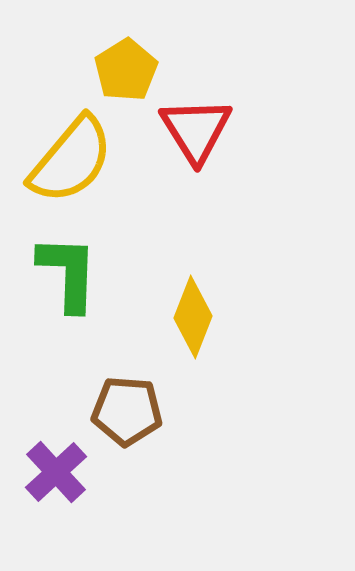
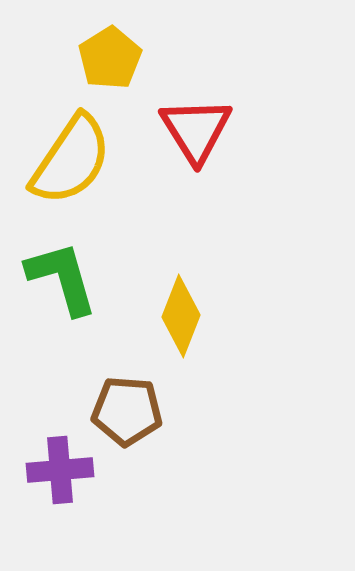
yellow pentagon: moved 16 px left, 12 px up
yellow semicircle: rotated 6 degrees counterclockwise
green L-shape: moved 6 px left, 5 px down; rotated 18 degrees counterclockwise
yellow diamond: moved 12 px left, 1 px up
purple cross: moved 4 px right, 2 px up; rotated 38 degrees clockwise
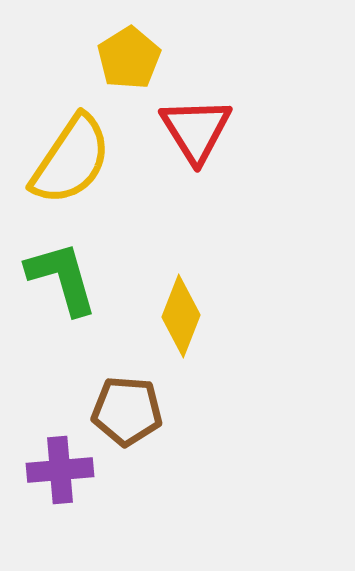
yellow pentagon: moved 19 px right
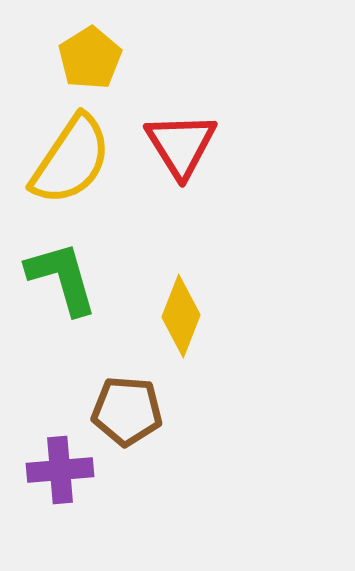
yellow pentagon: moved 39 px left
red triangle: moved 15 px left, 15 px down
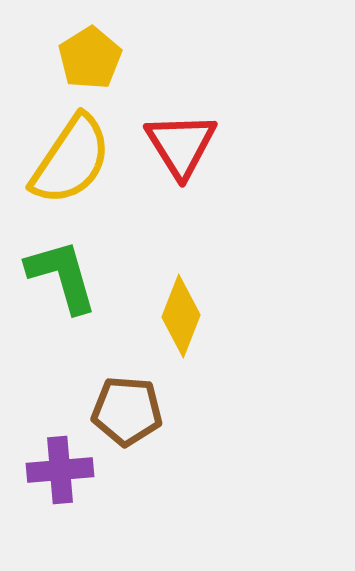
green L-shape: moved 2 px up
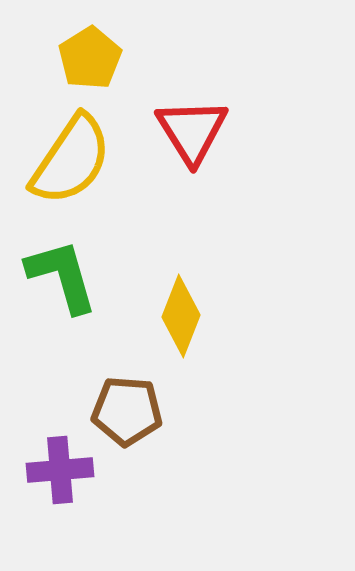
red triangle: moved 11 px right, 14 px up
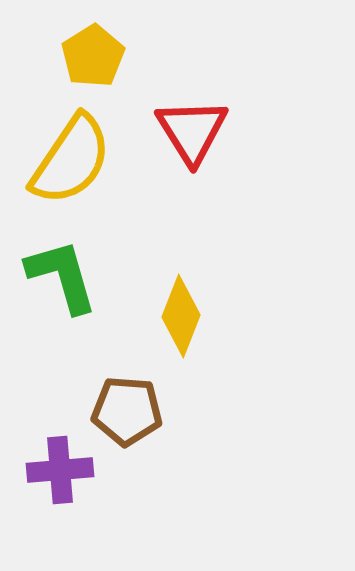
yellow pentagon: moved 3 px right, 2 px up
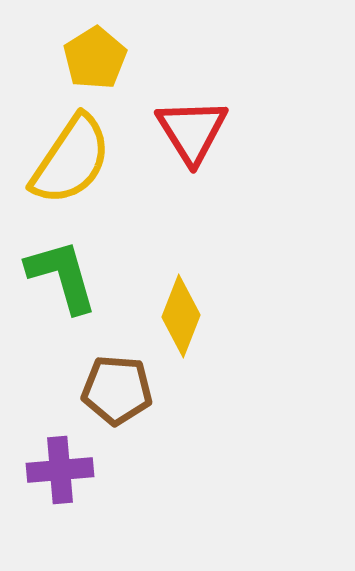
yellow pentagon: moved 2 px right, 2 px down
brown pentagon: moved 10 px left, 21 px up
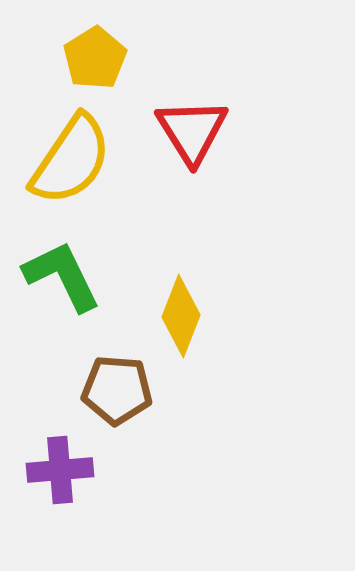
green L-shape: rotated 10 degrees counterclockwise
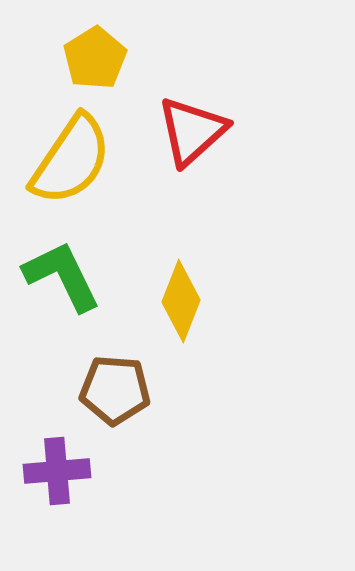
red triangle: rotated 20 degrees clockwise
yellow diamond: moved 15 px up
brown pentagon: moved 2 px left
purple cross: moved 3 px left, 1 px down
